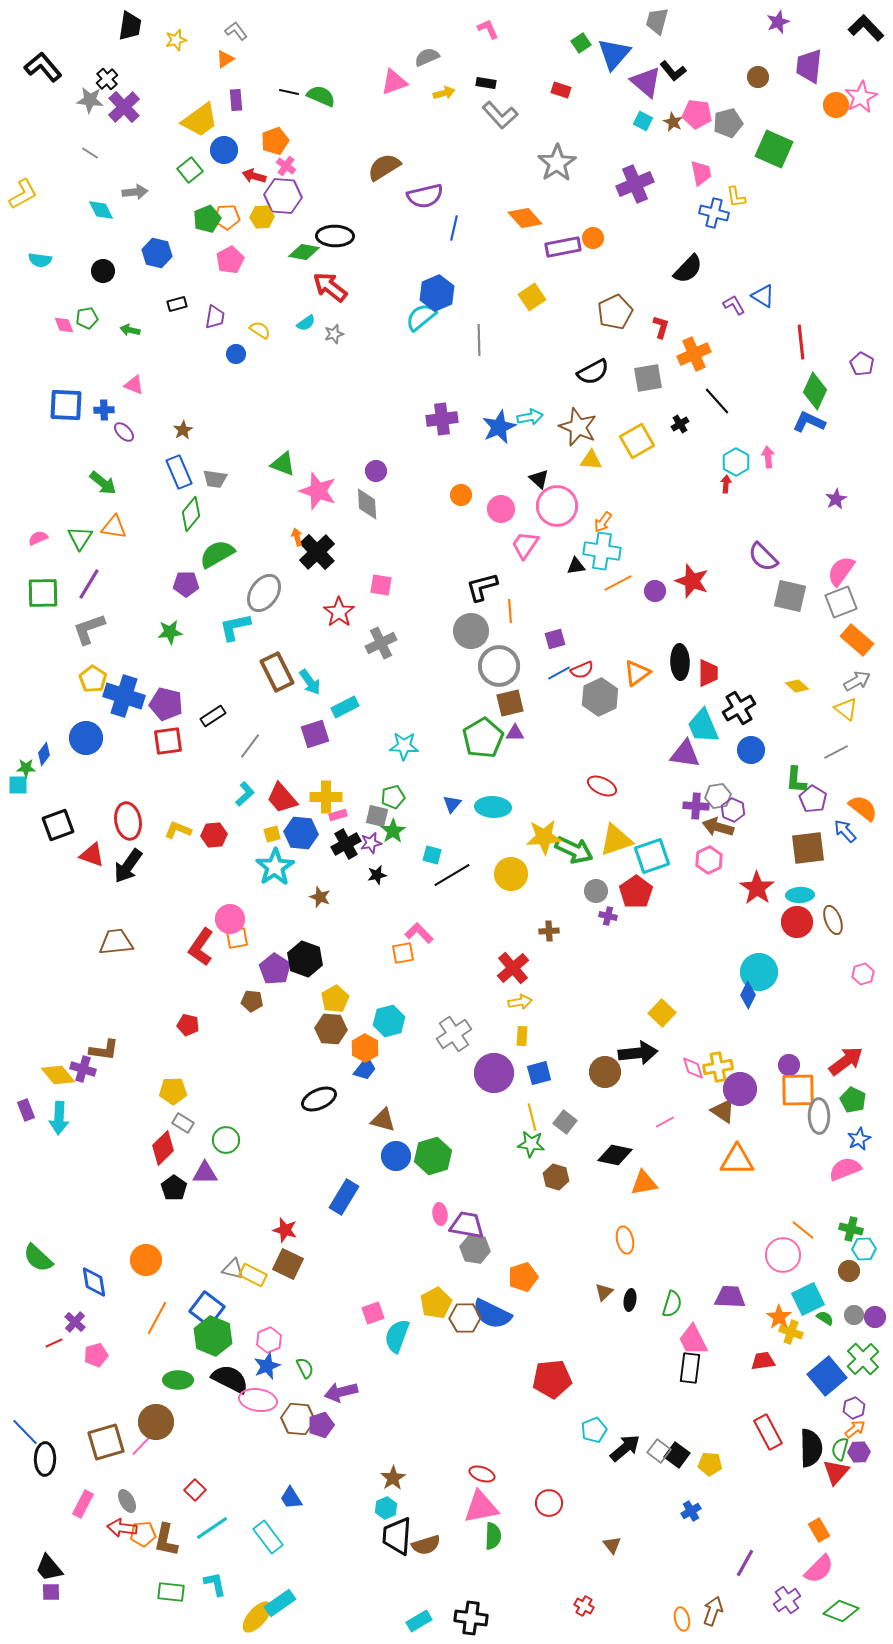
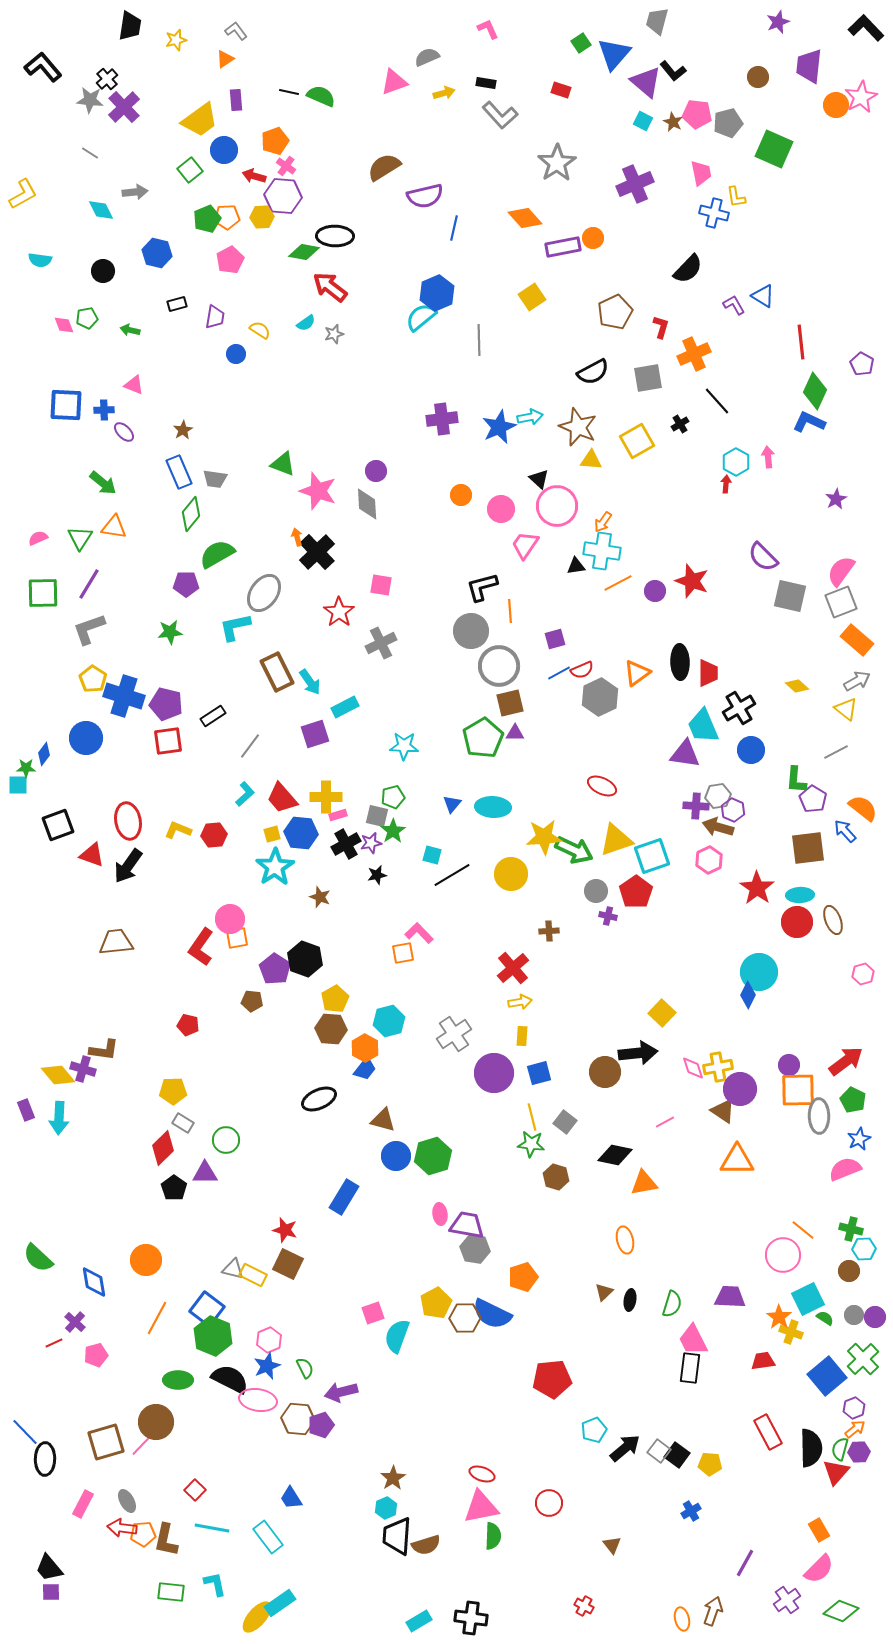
cyan line at (212, 1528): rotated 44 degrees clockwise
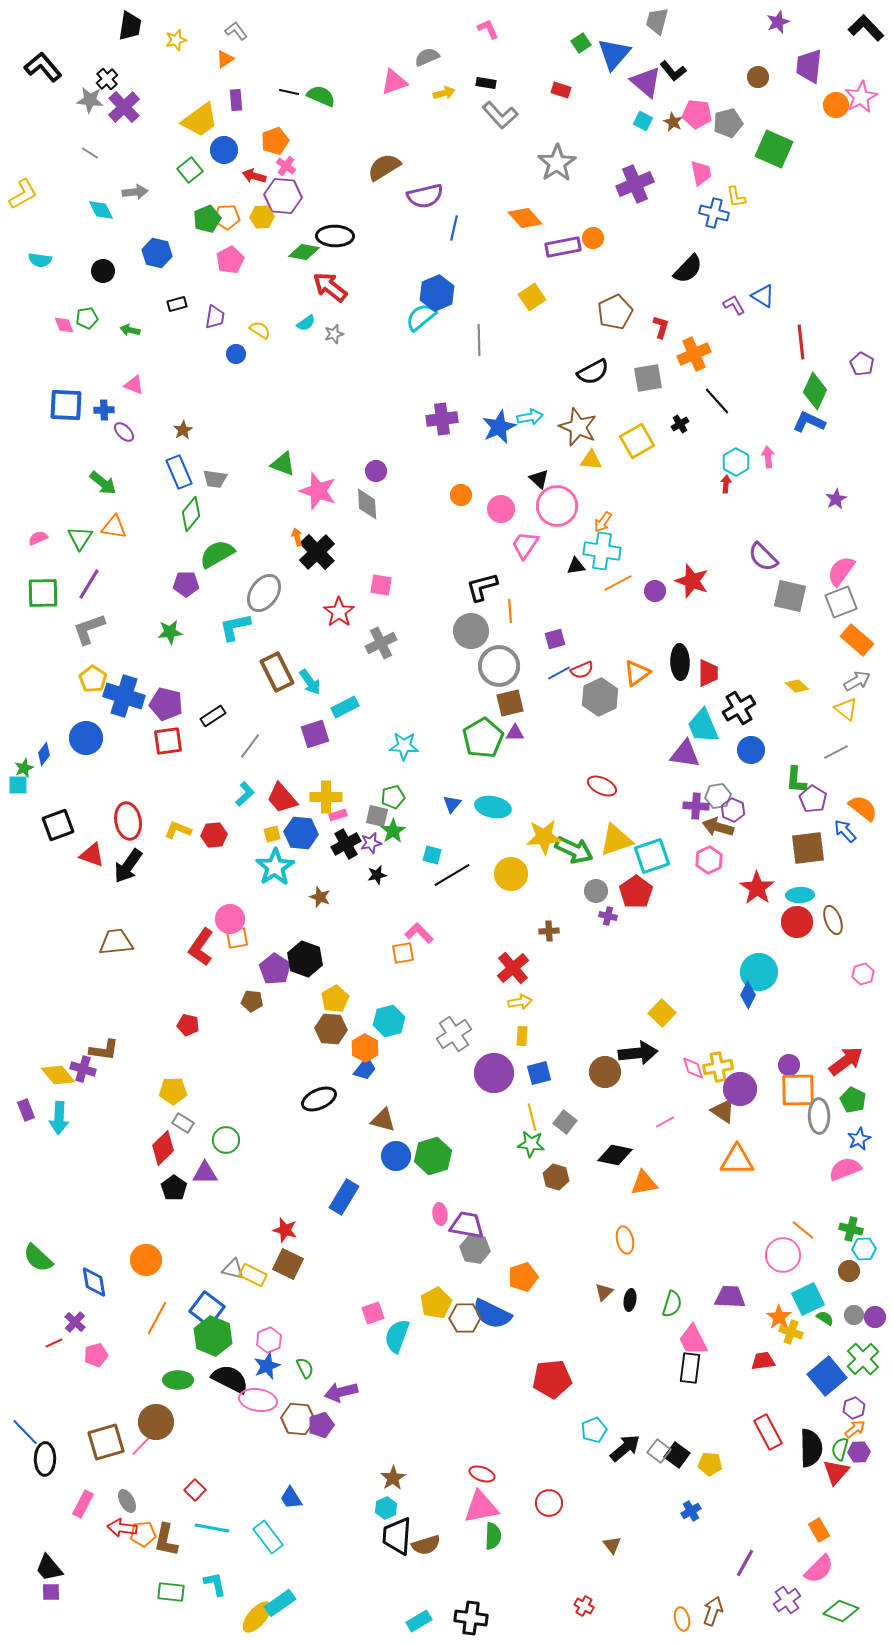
green star at (26, 768): moved 2 px left; rotated 24 degrees counterclockwise
cyan ellipse at (493, 807): rotated 8 degrees clockwise
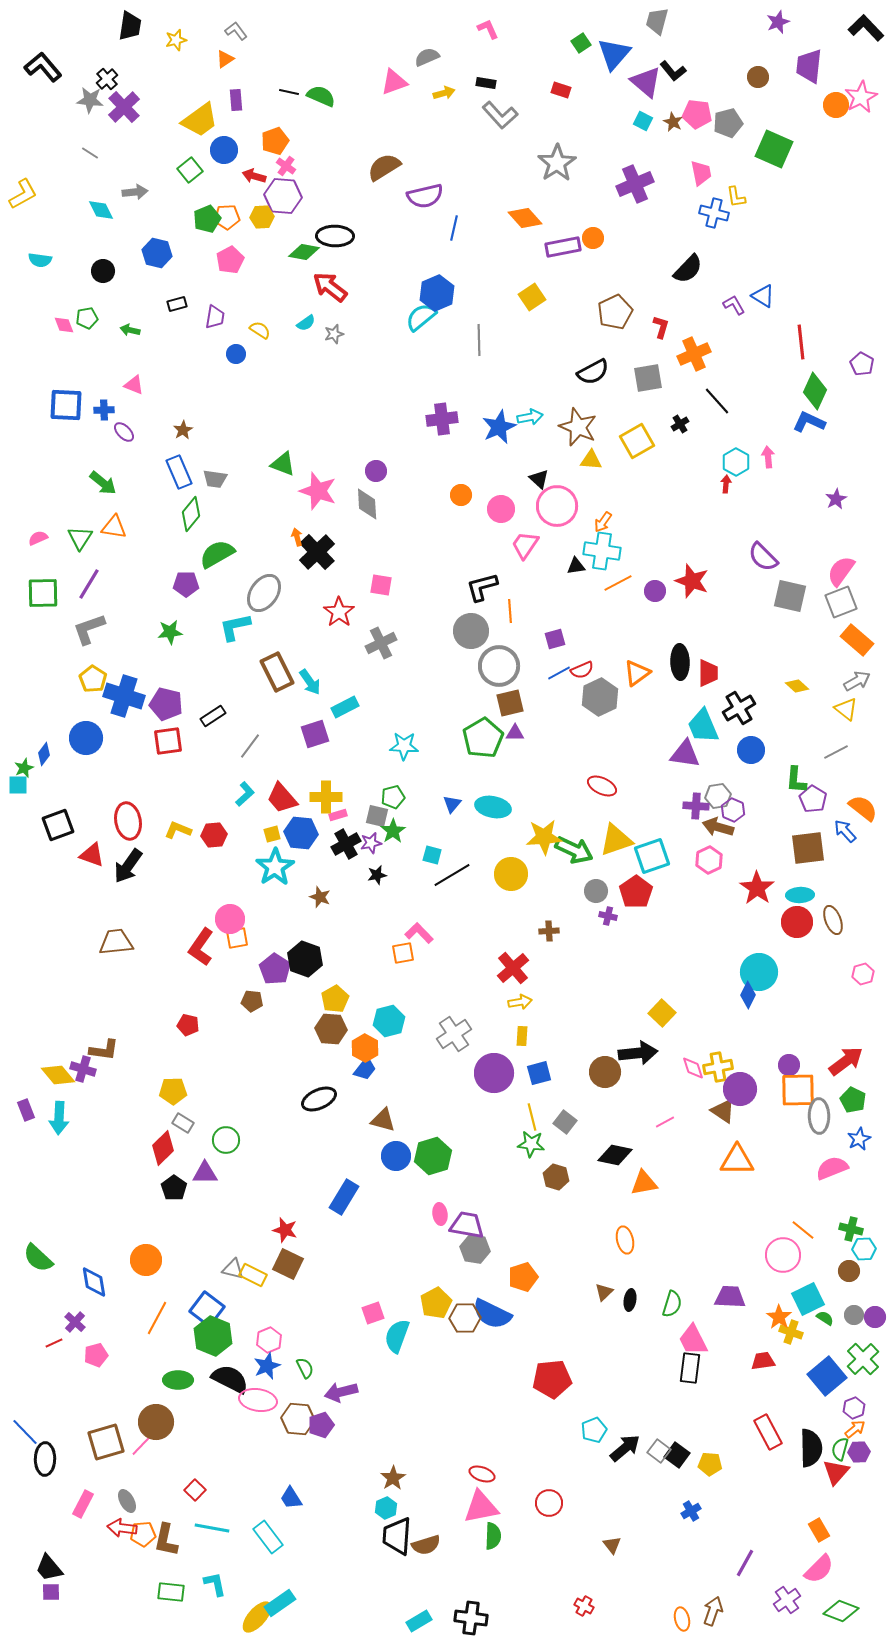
pink semicircle at (845, 1169): moved 13 px left, 1 px up
